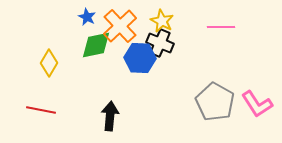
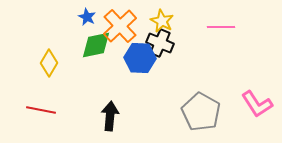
gray pentagon: moved 14 px left, 10 px down
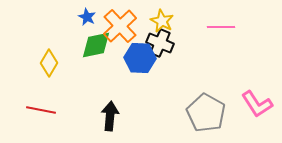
gray pentagon: moved 5 px right, 1 px down
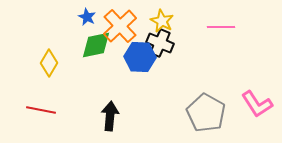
blue hexagon: moved 1 px up
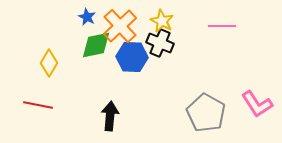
pink line: moved 1 px right, 1 px up
blue hexagon: moved 8 px left
red line: moved 3 px left, 5 px up
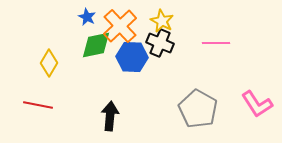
pink line: moved 6 px left, 17 px down
gray pentagon: moved 8 px left, 4 px up
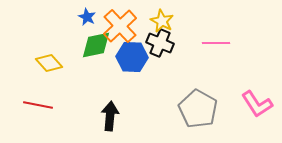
yellow diamond: rotated 72 degrees counterclockwise
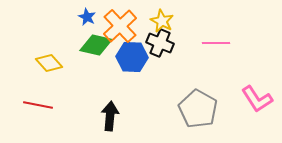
green diamond: rotated 24 degrees clockwise
pink L-shape: moved 5 px up
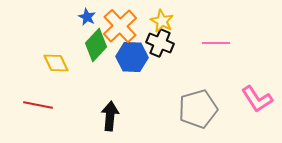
green diamond: rotated 60 degrees counterclockwise
yellow diamond: moved 7 px right; rotated 16 degrees clockwise
gray pentagon: rotated 27 degrees clockwise
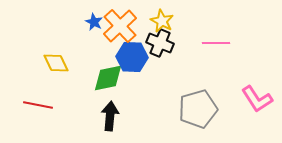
blue star: moved 7 px right, 5 px down
green diamond: moved 12 px right, 33 px down; rotated 36 degrees clockwise
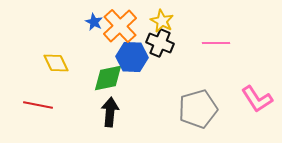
black arrow: moved 4 px up
